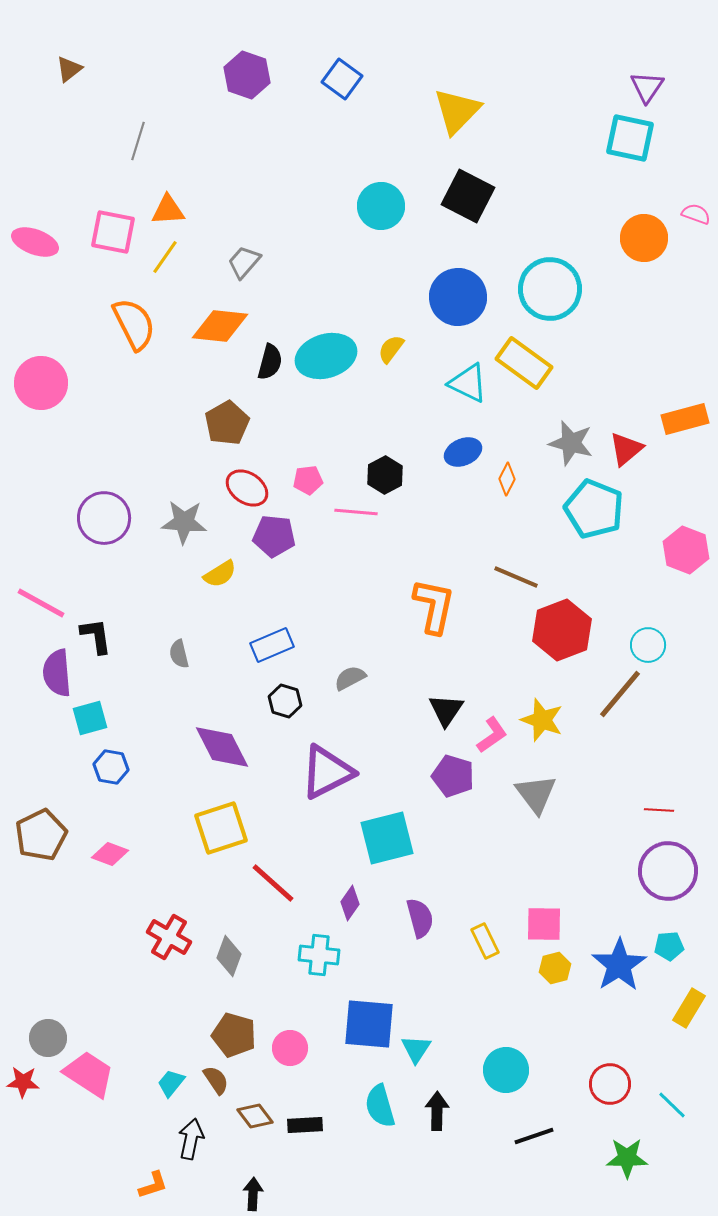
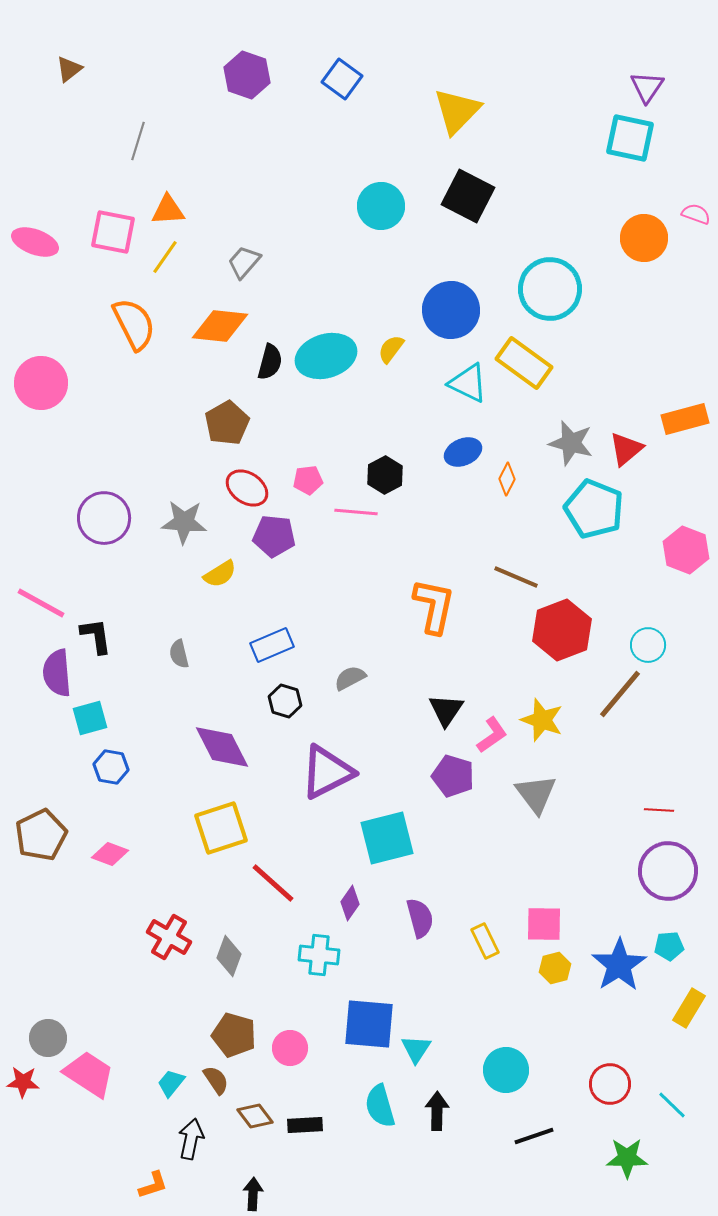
blue circle at (458, 297): moved 7 px left, 13 px down
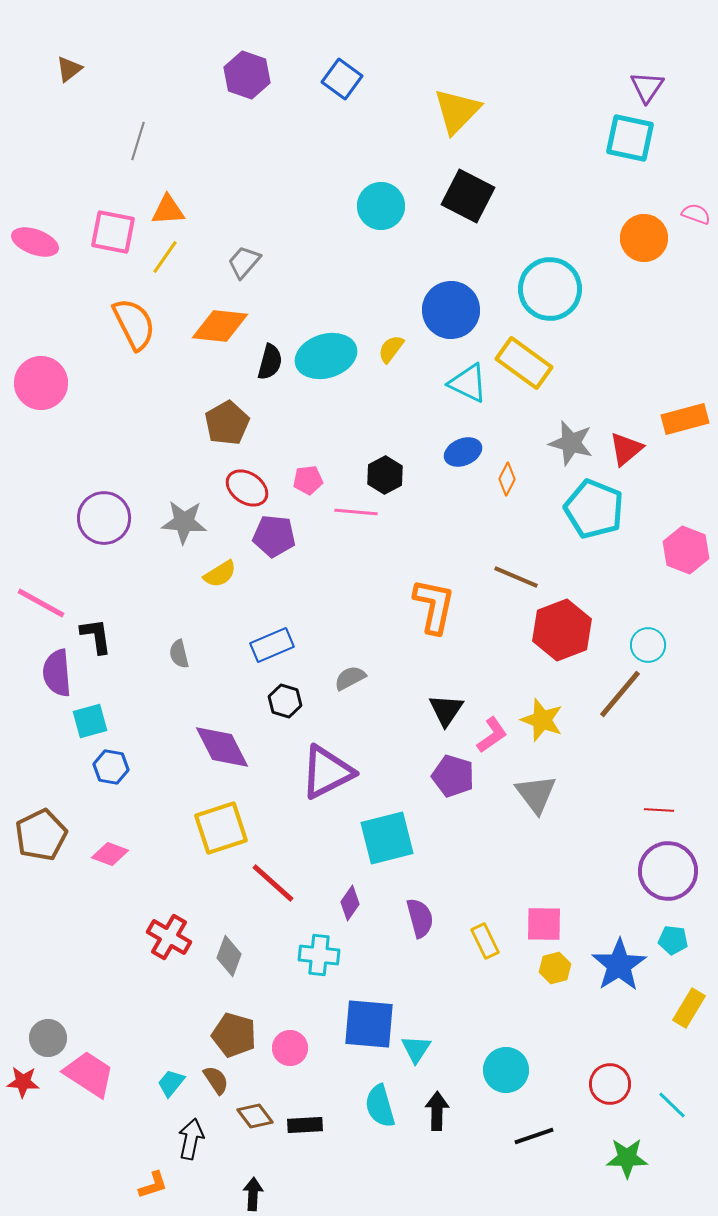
cyan square at (90, 718): moved 3 px down
cyan pentagon at (669, 946): moved 4 px right, 6 px up; rotated 12 degrees clockwise
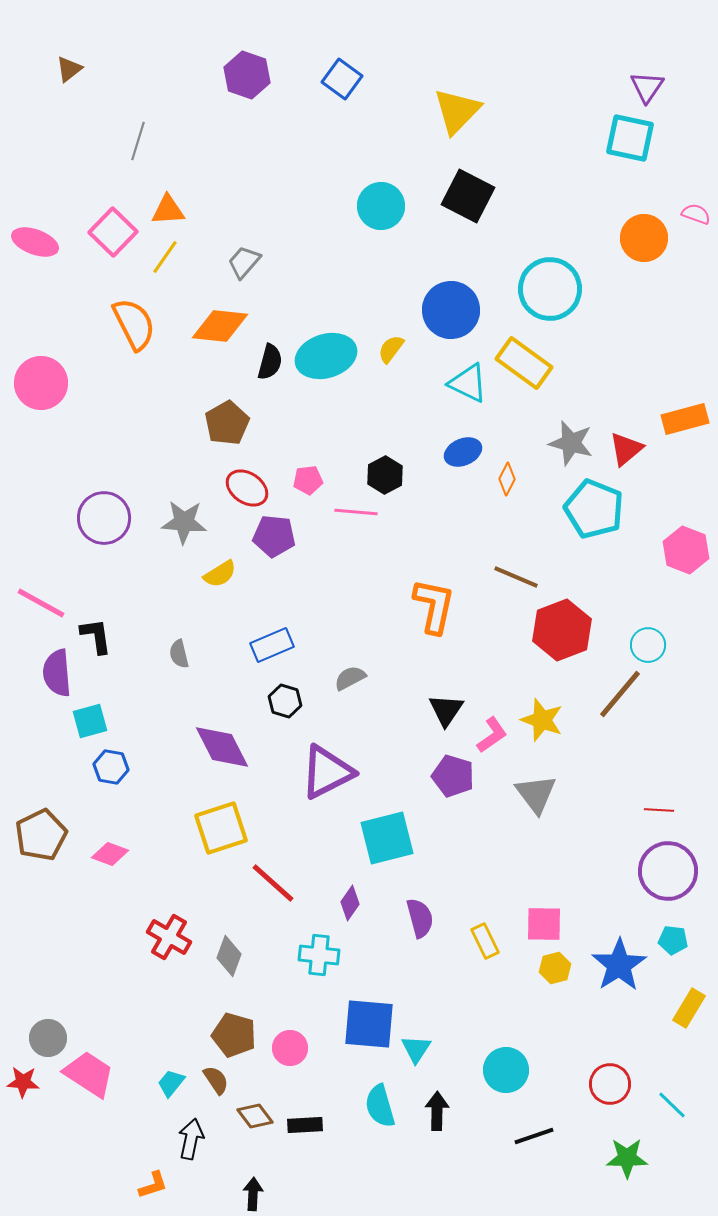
pink square at (113, 232): rotated 33 degrees clockwise
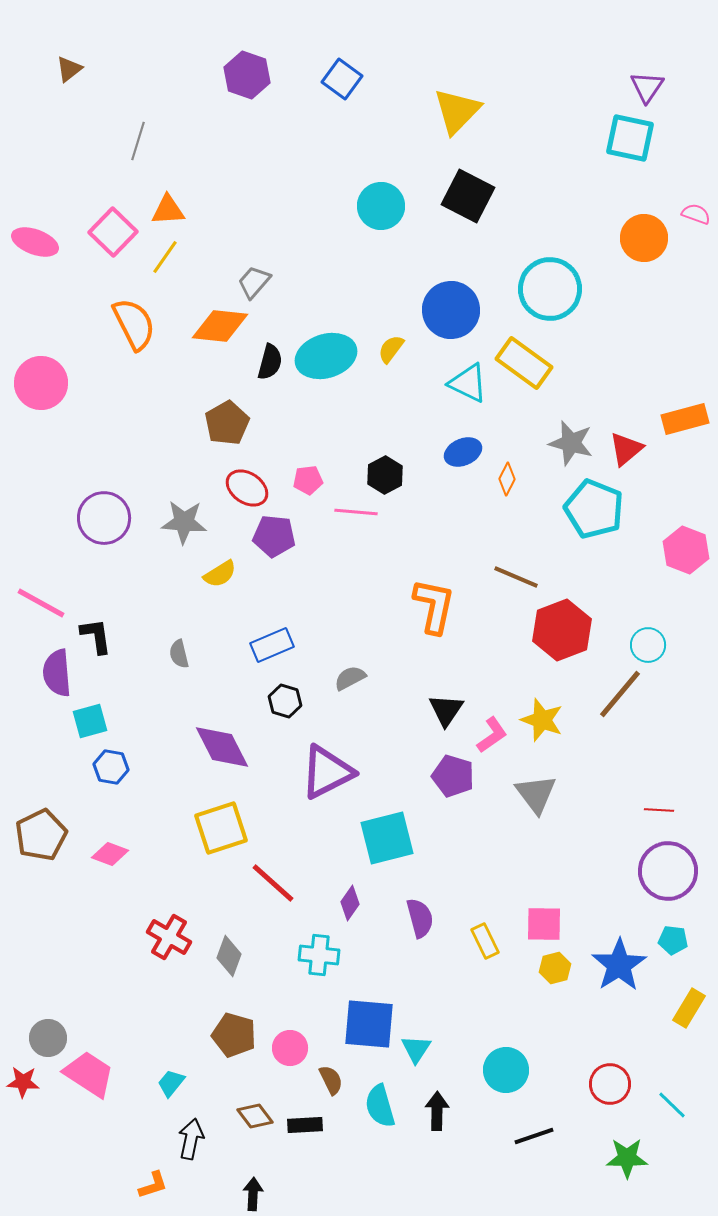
gray trapezoid at (244, 262): moved 10 px right, 20 px down
brown semicircle at (216, 1080): moved 115 px right; rotated 8 degrees clockwise
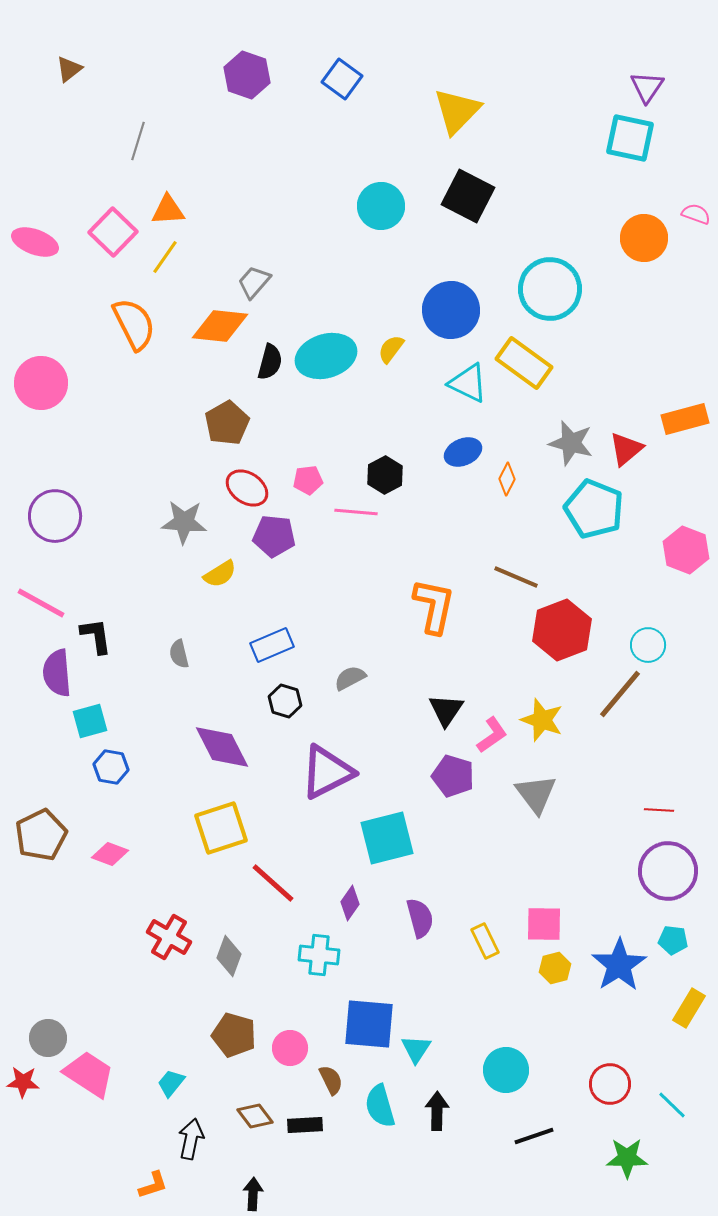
purple circle at (104, 518): moved 49 px left, 2 px up
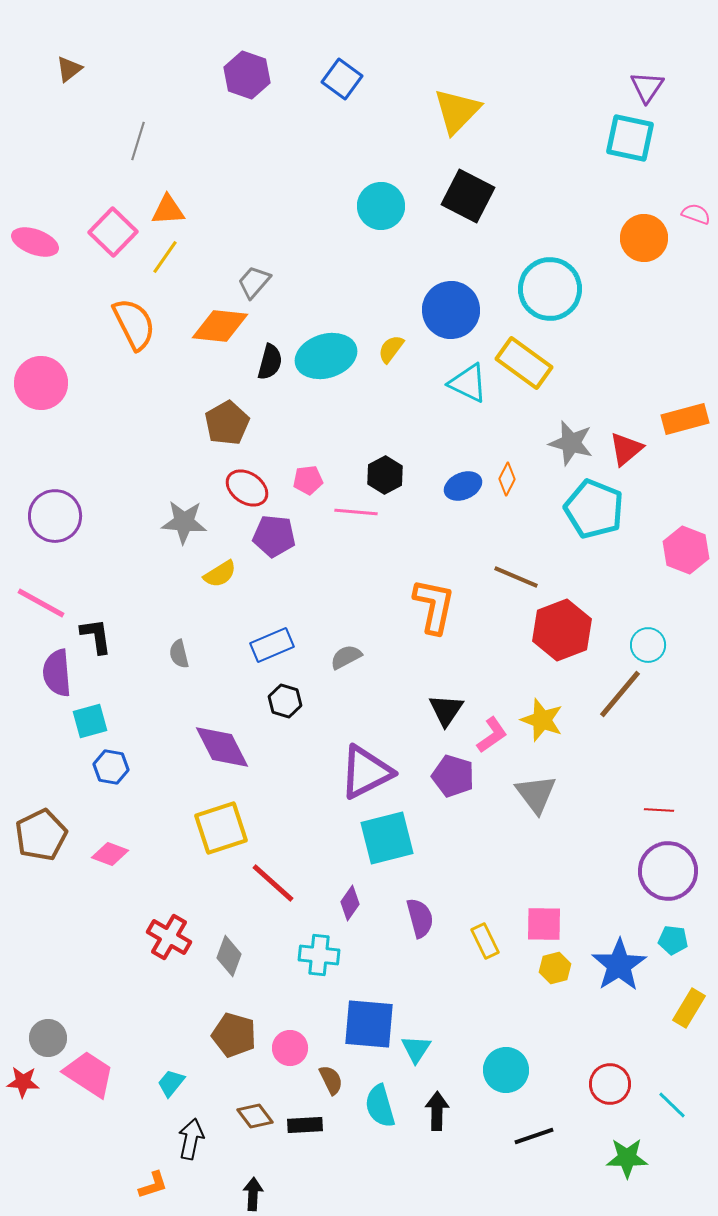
blue ellipse at (463, 452): moved 34 px down
gray semicircle at (350, 678): moved 4 px left, 21 px up
purple triangle at (327, 772): moved 39 px right
